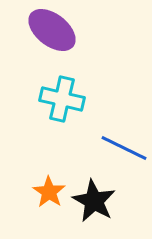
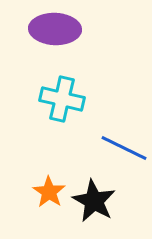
purple ellipse: moved 3 px right, 1 px up; rotated 36 degrees counterclockwise
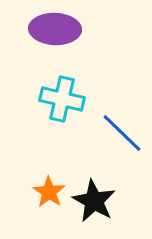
blue line: moved 2 px left, 15 px up; rotated 18 degrees clockwise
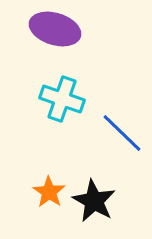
purple ellipse: rotated 15 degrees clockwise
cyan cross: rotated 6 degrees clockwise
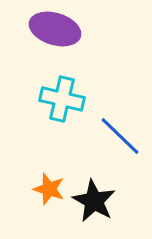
cyan cross: rotated 6 degrees counterclockwise
blue line: moved 2 px left, 3 px down
orange star: moved 3 px up; rotated 16 degrees counterclockwise
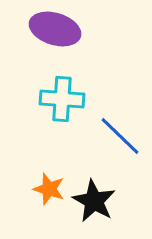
cyan cross: rotated 9 degrees counterclockwise
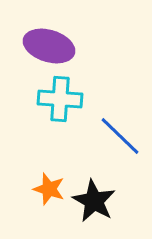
purple ellipse: moved 6 px left, 17 px down
cyan cross: moved 2 px left
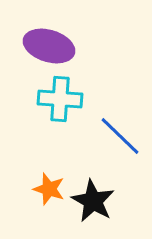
black star: moved 1 px left
